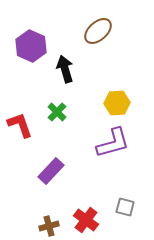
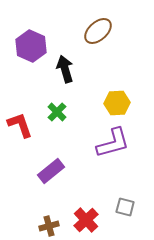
purple rectangle: rotated 8 degrees clockwise
red cross: rotated 10 degrees clockwise
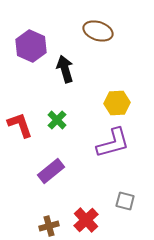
brown ellipse: rotated 60 degrees clockwise
green cross: moved 8 px down
gray square: moved 6 px up
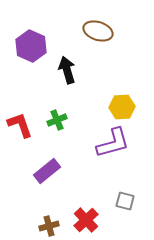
black arrow: moved 2 px right, 1 px down
yellow hexagon: moved 5 px right, 4 px down
green cross: rotated 24 degrees clockwise
purple rectangle: moved 4 px left
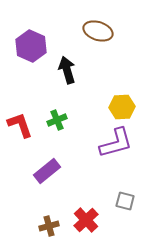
purple L-shape: moved 3 px right
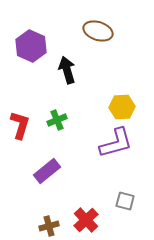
red L-shape: rotated 36 degrees clockwise
